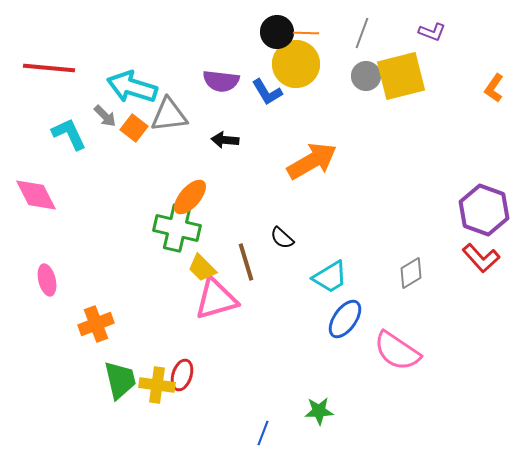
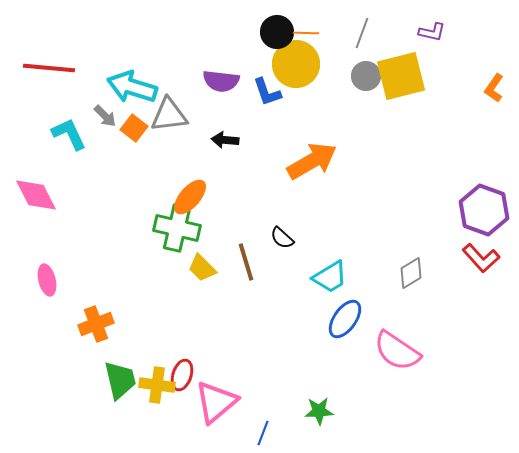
purple L-shape: rotated 8 degrees counterclockwise
blue L-shape: rotated 12 degrees clockwise
pink triangle: moved 103 px down; rotated 24 degrees counterclockwise
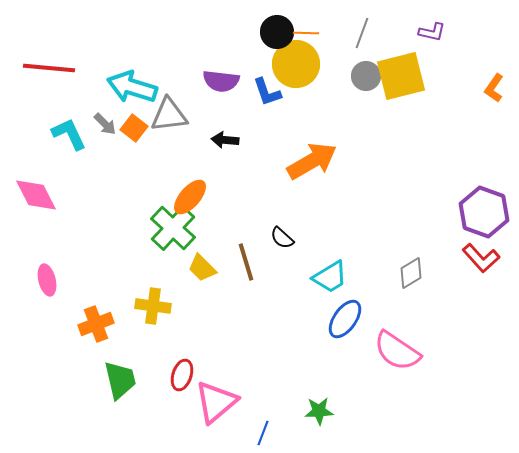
gray arrow: moved 8 px down
purple hexagon: moved 2 px down
green cross: moved 4 px left; rotated 30 degrees clockwise
yellow cross: moved 4 px left, 79 px up
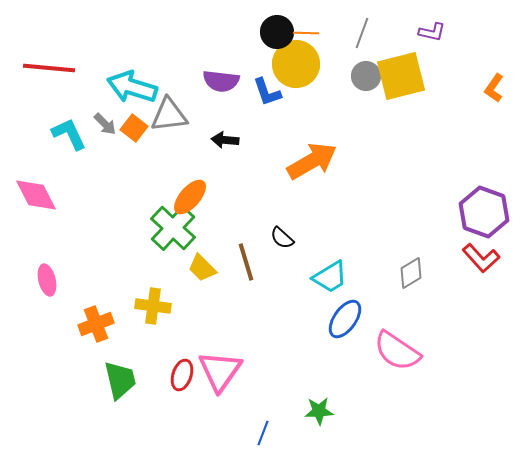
pink triangle: moved 4 px right, 31 px up; rotated 15 degrees counterclockwise
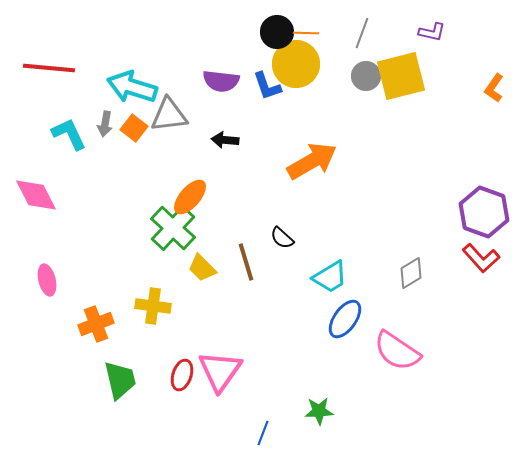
blue L-shape: moved 6 px up
gray arrow: rotated 55 degrees clockwise
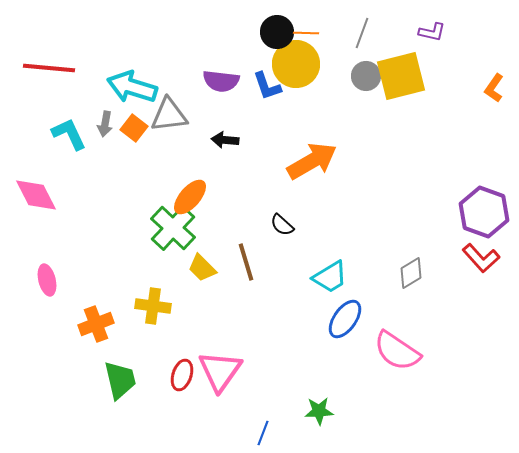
black semicircle: moved 13 px up
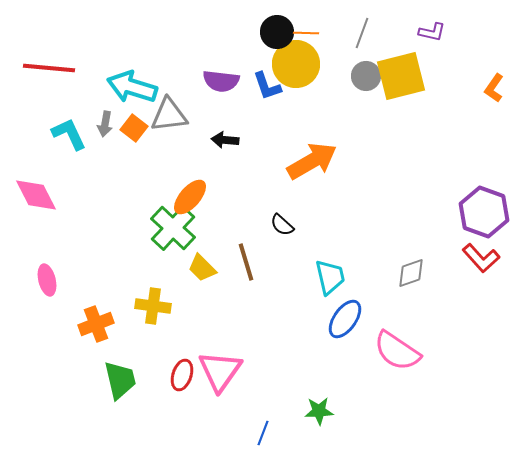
gray diamond: rotated 12 degrees clockwise
cyan trapezoid: rotated 72 degrees counterclockwise
